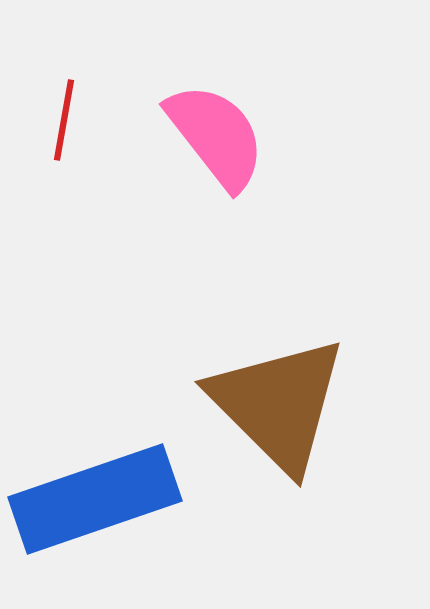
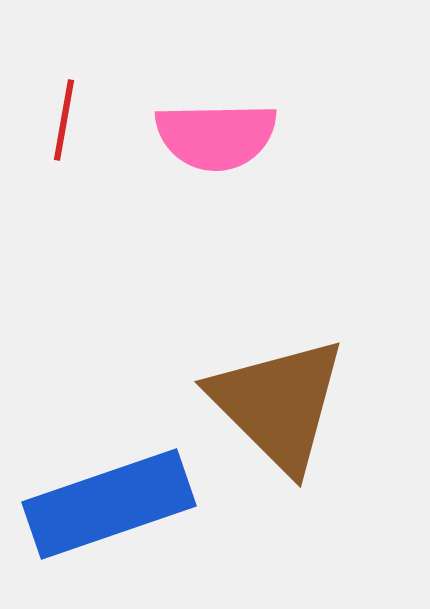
pink semicircle: rotated 127 degrees clockwise
blue rectangle: moved 14 px right, 5 px down
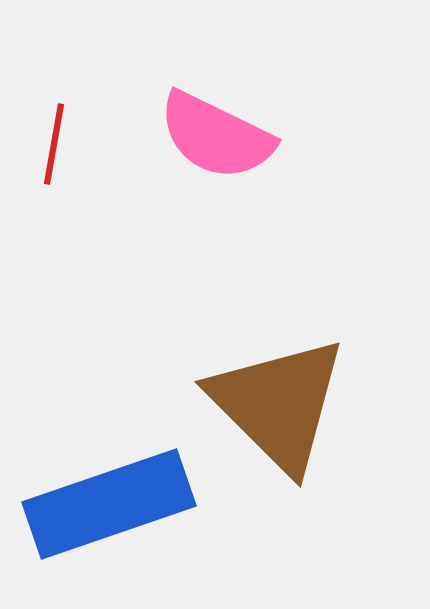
red line: moved 10 px left, 24 px down
pink semicircle: rotated 27 degrees clockwise
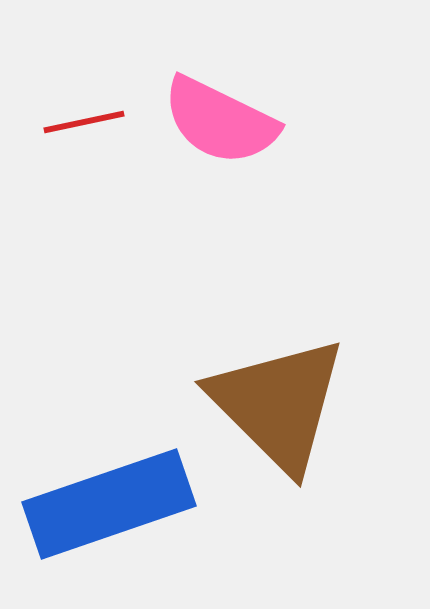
pink semicircle: moved 4 px right, 15 px up
red line: moved 30 px right, 22 px up; rotated 68 degrees clockwise
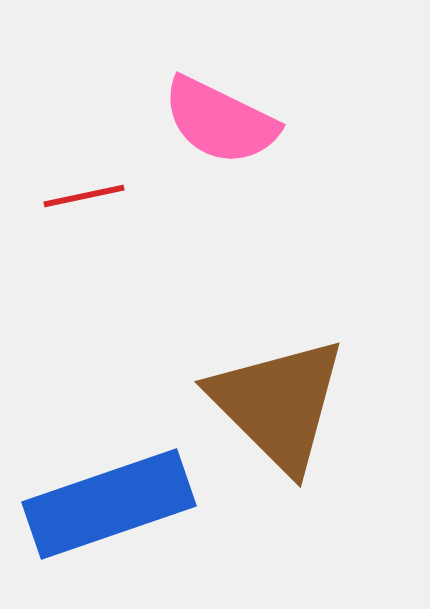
red line: moved 74 px down
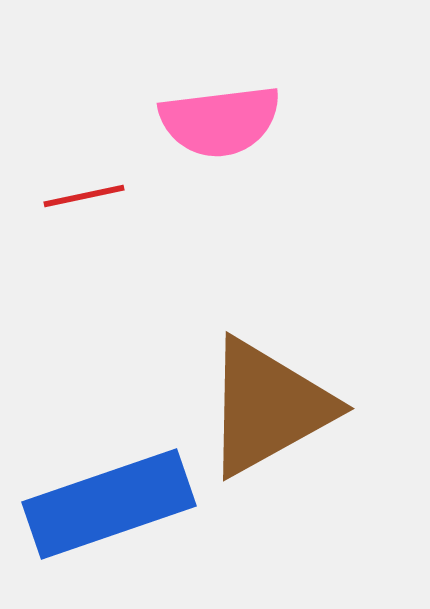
pink semicircle: rotated 33 degrees counterclockwise
brown triangle: moved 10 px left, 3 px down; rotated 46 degrees clockwise
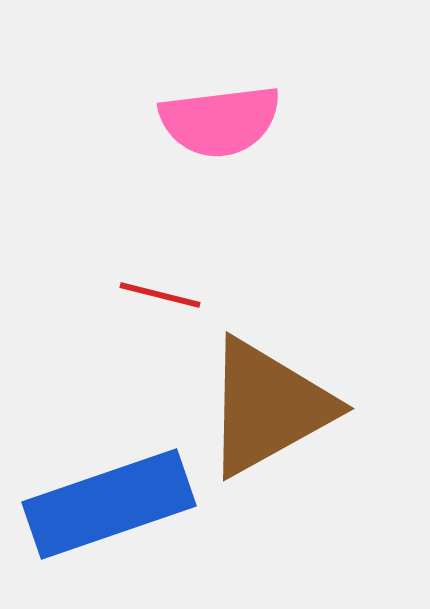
red line: moved 76 px right, 99 px down; rotated 26 degrees clockwise
